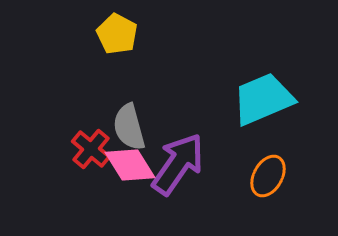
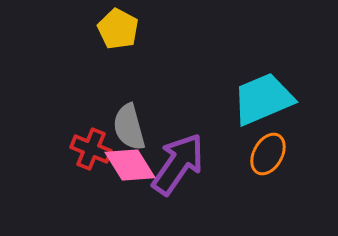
yellow pentagon: moved 1 px right, 5 px up
red cross: rotated 18 degrees counterclockwise
orange ellipse: moved 22 px up
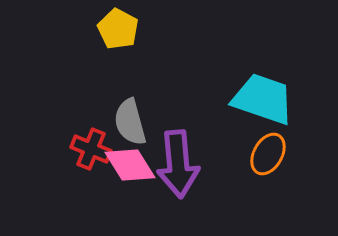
cyan trapezoid: rotated 42 degrees clockwise
gray semicircle: moved 1 px right, 5 px up
purple arrow: rotated 140 degrees clockwise
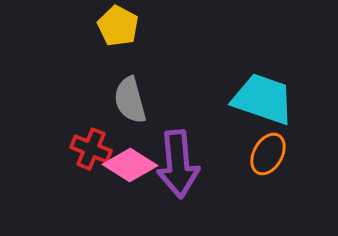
yellow pentagon: moved 3 px up
gray semicircle: moved 22 px up
pink diamond: rotated 26 degrees counterclockwise
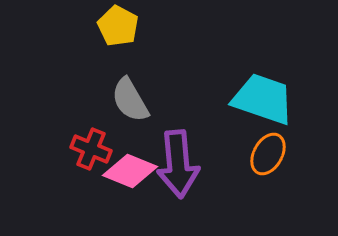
gray semicircle: rotated 15 degrees counterclockwise
pink diamond: moved 6 px down; rotated 10 degrees counterclockwise
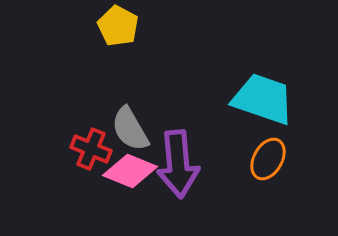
gray semicircle: moved 29 px down
orange ellipse: moved 5 px down
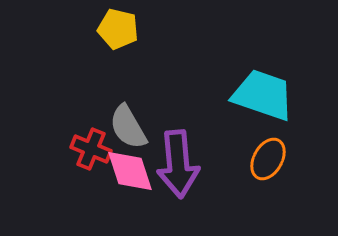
yellow pentagon: moved 3 px down; rotated 15 degrees counterclockwise
cyan trapezoid: moved 4 px up
gray semicircle: moved 2 px left, 2 px up
pink diamond: rotated 50 degrees clockwise
